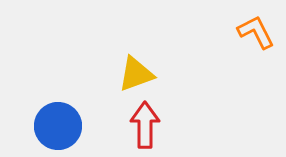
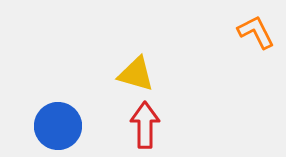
yellow triangle: rotated 36 degrees clockwise
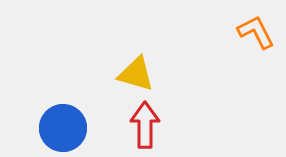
blue circle: moved 5 px right, 2 px down
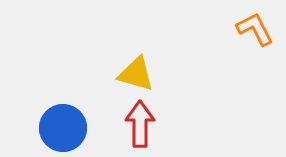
orange L-shape: moved 1 px left, 3 px up
red arrow: moved 5 px left, 1 px up
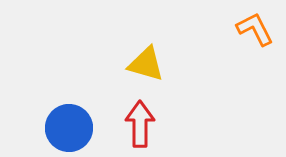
yellow triangle: moved 10 px right, 10 px up
blue circle: moved 6 px right
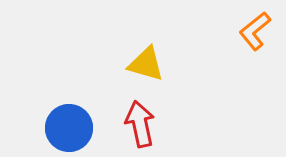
orange L-shape: moved 2 px down; rotated 102 degrees counterclockwise
red arrow: rotated 12 degrees counterclockwise
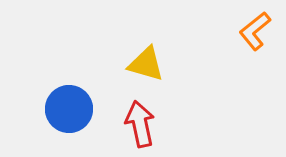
blue circle: moved 19 px up
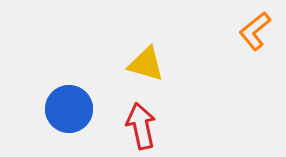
red arrow: moved 1 px right, 2 px down
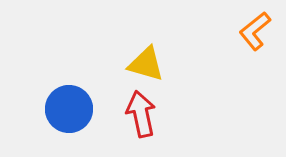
red arrow: moved 12 px up
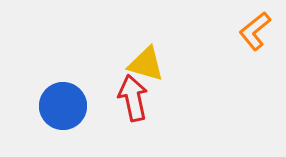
blue circle: moved 6 px left, 3 px up
red arrow: moved 8 px left, 16 px up
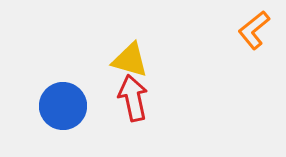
orange L-shape: moved 1 px left, 1 px up
yellow triangle: moved 16 px left, 4 px up
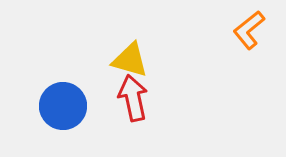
orange L-shape: moved 5 px left
